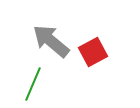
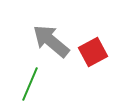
green line: moved 3 px left
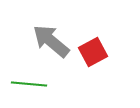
green line: moved 1 px left; rotated 72 degrees clockwise
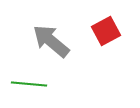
red square: moved 13 px right, 21 px up
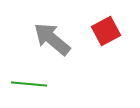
gray arrow: moved 1 px right, 2 px up
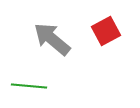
green line: moved 2 px down
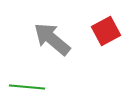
green line: moved 2 px left, 1 px down
